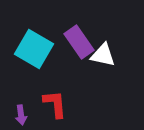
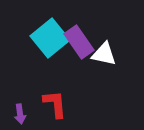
cyan square: moved 16 px right, 11 px up; rotated 21 degrees clockwise
white triangle: moved 1 px right, 1 px up
purple arrow: moved 1 px left, 1 px up
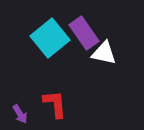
purple rectangle: moved 5 px right, 9 px up
white triangle: moved 1 px up
purple arrow: rotated 24 degrees counterclockwise
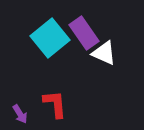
white triangle: rotated 12 degrees clockwise
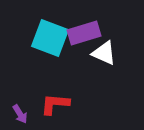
purple rectangle: rotated 72 degrees counterclockwise
cyan square: rotated 30 degrees counterclockwise
red L-shape: rotated 80 degrees counterclockwise
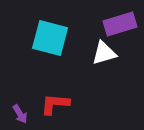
purple rectangle: moved 36 px right, 9 px up
cyan square: rotated 6 degrees counterclockwise
white triangle: rotated 40 degrees counterclockwise
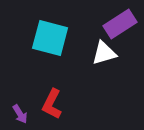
purple rectangle: rotated 16 degrees counterclockwise
red L-shape: moved 3 px left; rotated 68 degrees counterclockwise
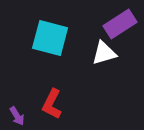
purple arrow: moved 3 px left, 2 px down
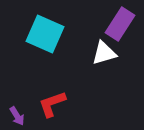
purple rectangle: rotated 24 degrees counterclockwise
cyan square: moved 5 px left, 4 px up; rotated 9 degrees clockwise
red L-shape: rotated 44 degrees clockwise
